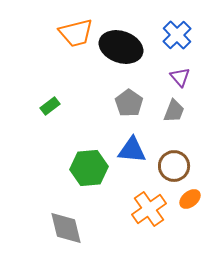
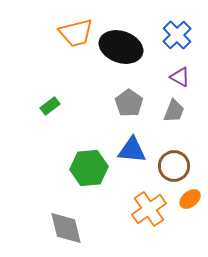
purple triangle: rotated 20 degrees counterclockwise
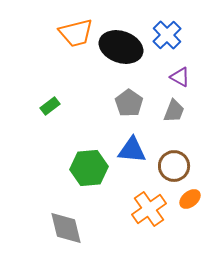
blue cross: moved 10 px left
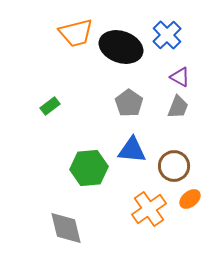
gray trapezoid: moved 4 px right, 4 px up
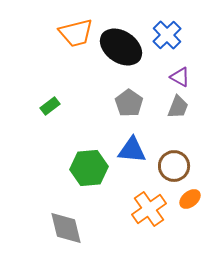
black ellipse: rotated 15 degrees clockwise
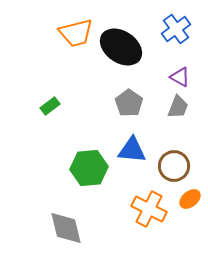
blue cross: moved 9 px right, 6 px up; rotated 8 degrees clockwise
orange cross: rotated 28 degrees counterclockwise
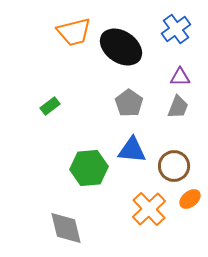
orange trapezoid: moved 2 px left, 1 px up
purple triangle: rotated 30 degrees counterclockwise
orange cross: rotated 20 degrees clockwise
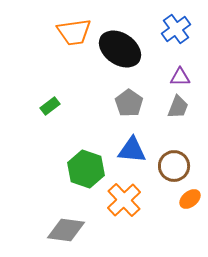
orange trapezoid: rotated 6 degrees clockwise
black ellipse: moved 1 px left, 2 px down
green hexagon: moved 3 px left, 1 px down; rotated 24 degrees clockwise
orange cross: moved 25 px left, 9 px up
gray diamond: moved 2 px down; rotated 69 degrees counterclockwise
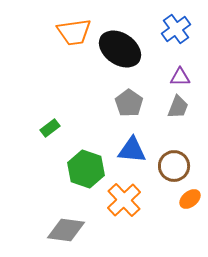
green rectangle: moved 22 px down
